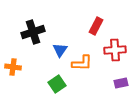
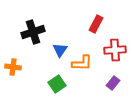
red rectangle: moved 2 px up
purple rectangle: moved 8 px left; rotated 40 degrees counterclockwise
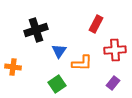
black cross: moved 3 px right, 2 px up
blue triangle: moved 1 px left, 1 px down
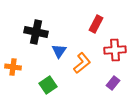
black cross: moved 2 px down; rotated 30 degrees clockwise
orange L-shape: rotated 40 degrees counterclockwise
green square: moved 9 px left, 1 px down
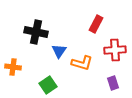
orange L-shape: rotated 55 degrees clockwise
purple rectangle: rotated 56 degrees counterclockwise
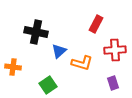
blue triangle: rotated 14 degrees clockwise
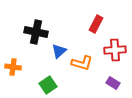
purple rectangle: rotated 40 degrees counterclockwise
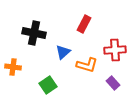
red rectangle: moved 12 px left
black cross: moved 2 px left, 1 px down
blue triangle: moved 4 px right, 1 px down
orange L-shape: moved 5 px right, 2 px down
purple rectangle: rotated 16 degrees clockwise
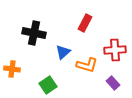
red rectangle: moved 1 px right, 1 px up
orange cross: moved 1 px left, 2 px down
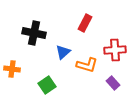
green square: moved 1 px left
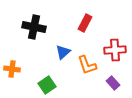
black cross: moved 6 px up
orange L-shape: rotated 55 degrees clockwise
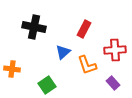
red rectangle: moved 1 px left, 6 px down
